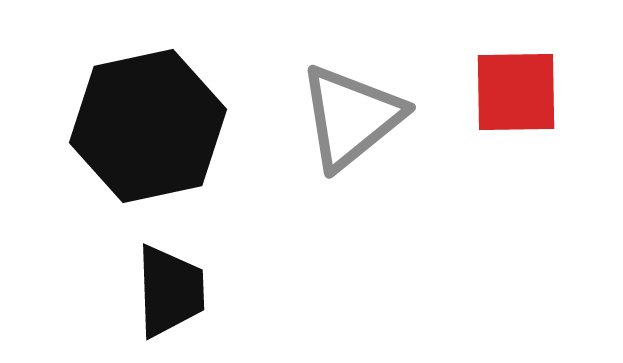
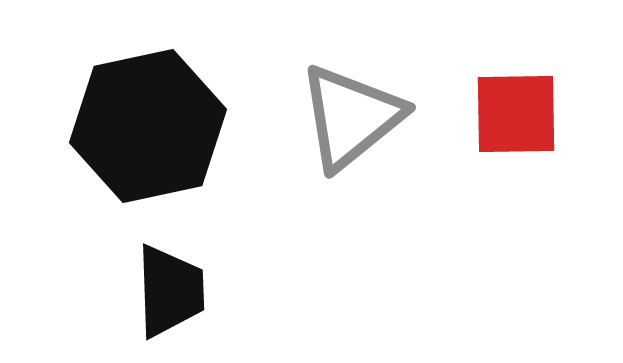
red square: moved 22 px down
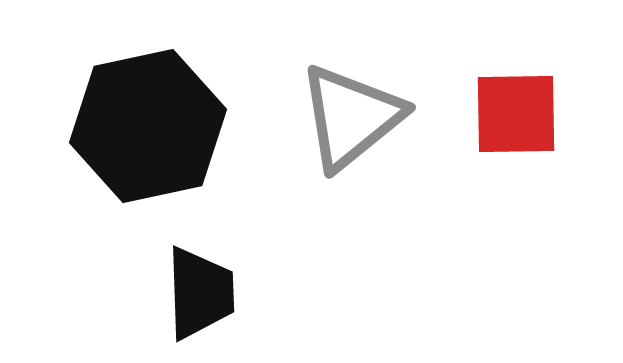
black trapezoid: moved 30 px right, 2 px down
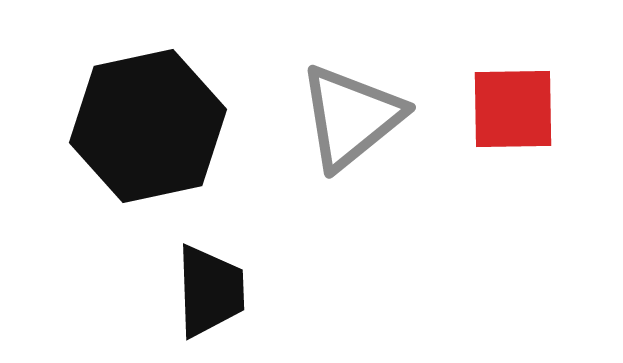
red square: moved 3 px left, 5 px up
black trapezoid: moved 10 px right, 2 px up
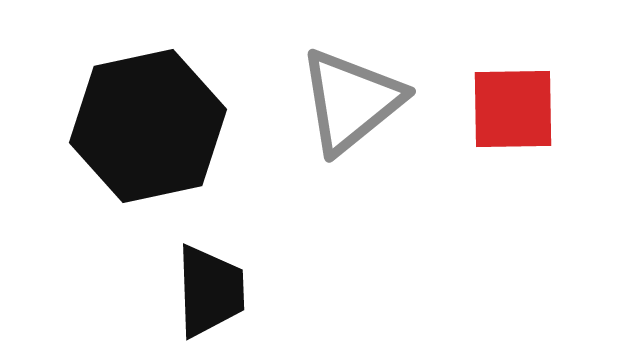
gray triangle: moved 16 px up
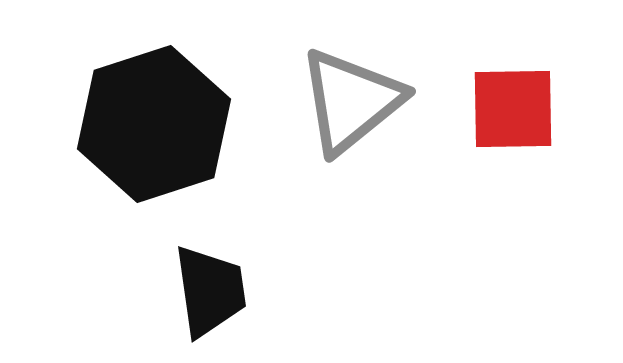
black hexagon: moved 6 px right, 2 px up; rotated 6 degrees counterclockwise
black trapezoid: rotated 6 degrees counterclockwise
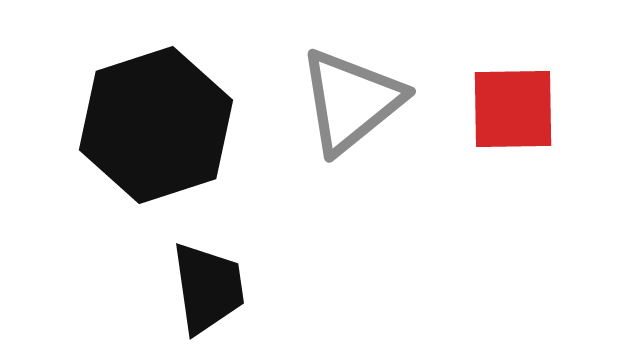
black hexagon: moved 2 px right, 1 px down
black trapezoid: moved 2 px left, 3 px up
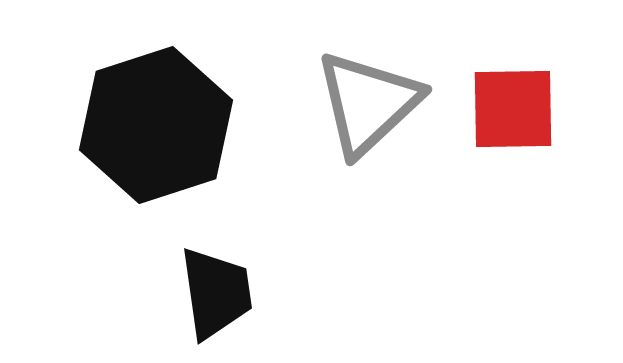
gray triangle: moved 17 px right, 2 px down; rotated 4 degrees counterclockwise
black trapezoid: moved 8 px right, 5 px down
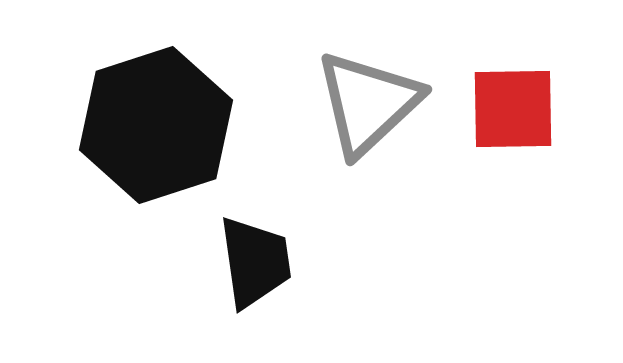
black trapezoid: moved 39 px right, 31 px up
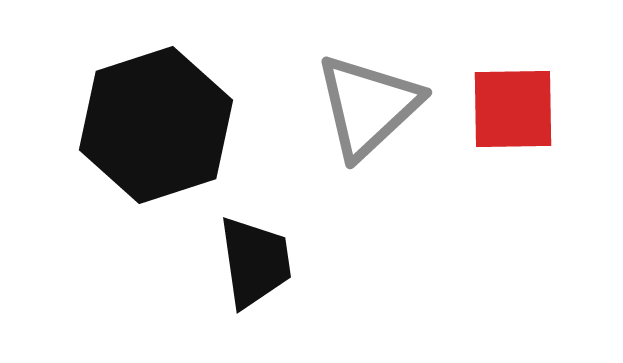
gray triangle: moved 3 px down
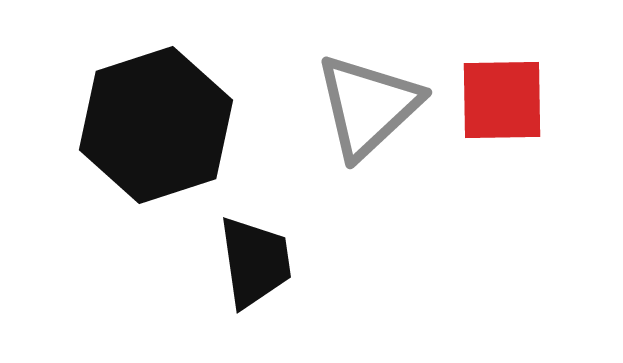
red square: moved 11 px left, 9 px up
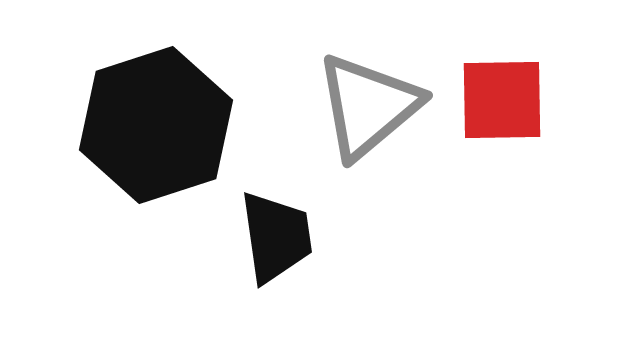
gray triangle: rotated 3 degrees clockwise
black trapezoid: moved 21 px right, 25 px up
